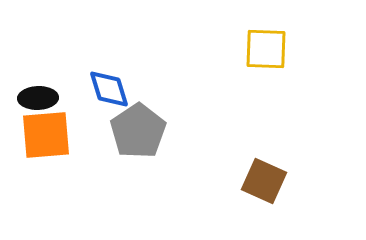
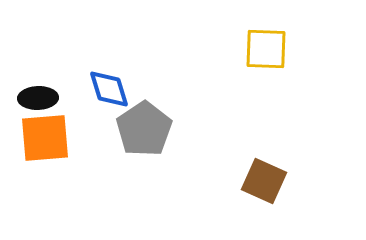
gray pentagon: moved 6 px right, 2 px up
orange square: moved 1 px left, 3 px down
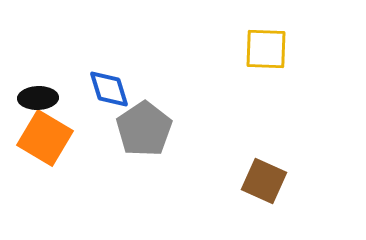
orange square: rotated 36 degrees clockwise
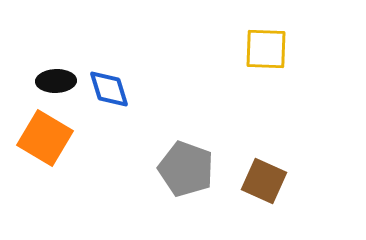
black ellipse: moved 18 px right, 17 px up
gray pentagon: moved 42 px right, 40 px down; rotated 18 degrees counterclockwise
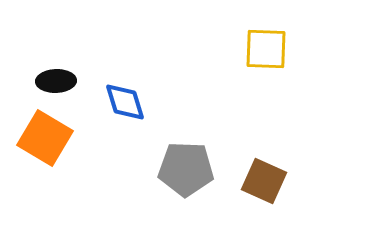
blue diamond: moved 16 px right, 13 px down
gray pentagon: rotated 18 degrees counterclockwise
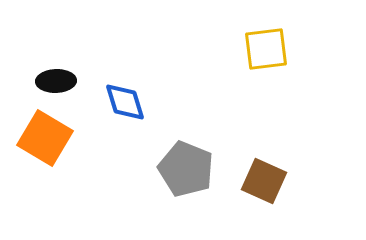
yellow square: rotated 9 degrees counterclockwise
gray pentagon: rotated 20 degrees clockwise
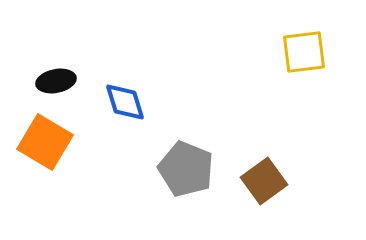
yellow square: moved 38 px right, 3 px down
black ellipse: rotated 9 degrees counterclockwise
orange square: moved 4 px down
brown square: rotated 30 degrees clockwise
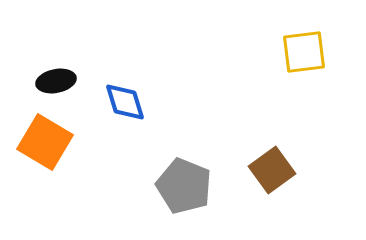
gray pentagon: moved 2 px left, 17 px down
brown square: moved 8 px right, 11 px up
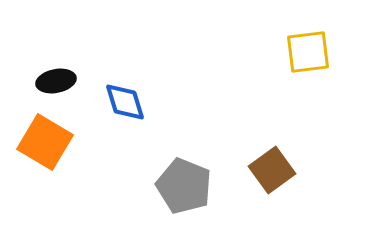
yellow square: moved 4 px right
